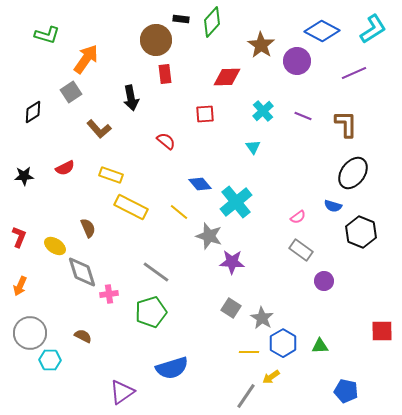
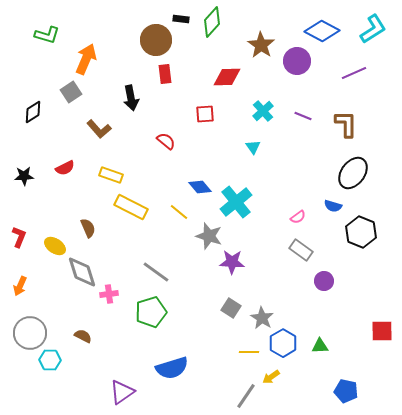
orange arrow at (86, 59): rotated 12 degrees counterclockwise
blue diamond at (200, 184): moved 3 px down
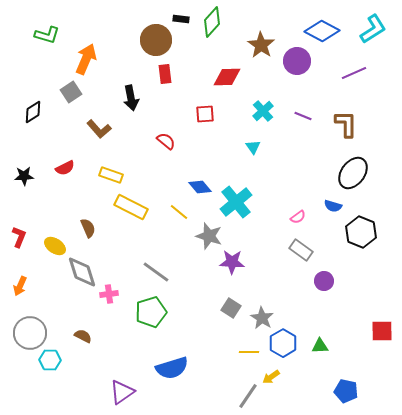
gray line at (246, 396): moved 2 px right
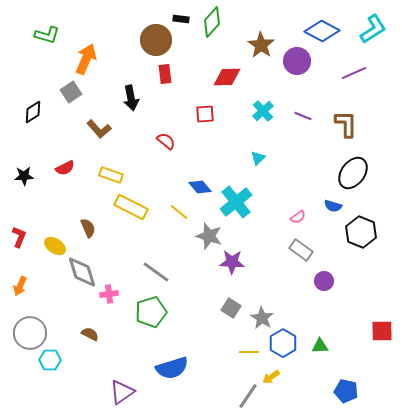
cyan triangle at (253, 147): moved 5 px right, 11 px down; rotated 21 degrees clockwise
brown semicircle at (83, 336): moved 7 px right, 2 px up
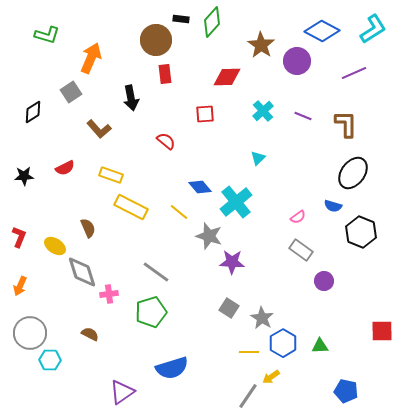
orange arrow at (86, 59): moved 5 px right, 1 px up
gray square at (231, 308): moved 2 px left
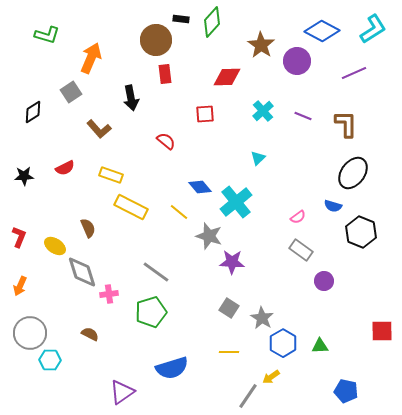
yellow line at (249, 352): moved 20 px left
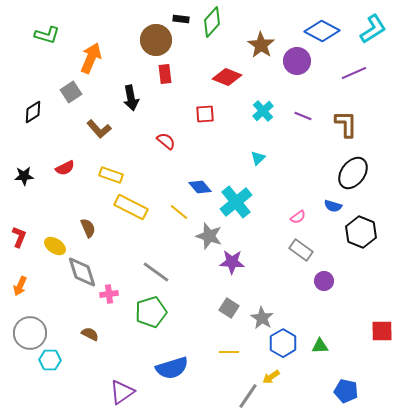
red diamond at (227, 77): rotated 24 degrees clockwise
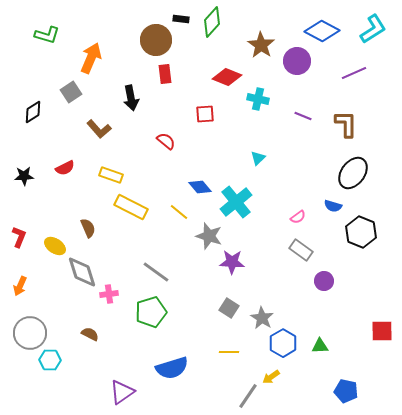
cyan cross at (263, 111): moved 5 px left, 12 px up; rotated 35 degrees counterclockwise
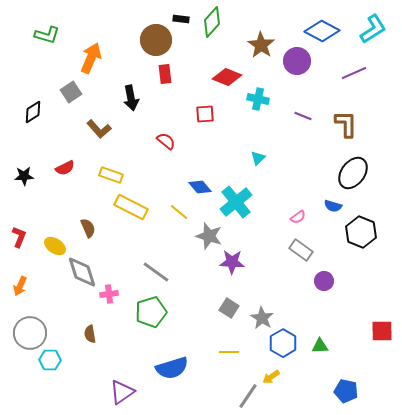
brown semicircle at (90, 334): rotated 126 degrees counterclockwise
